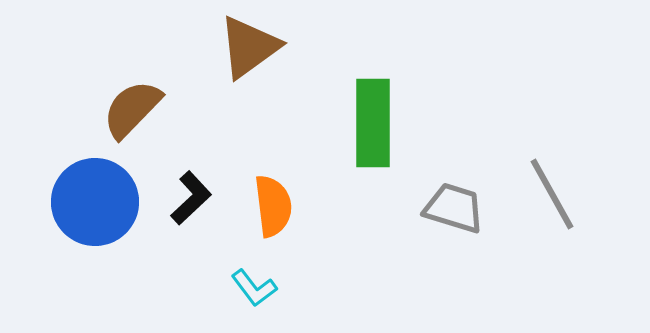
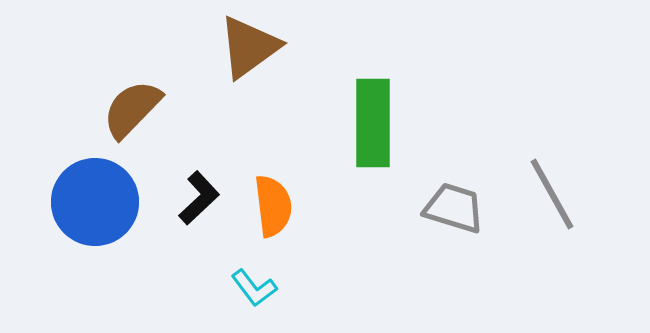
black L-shape: moved 8 px right
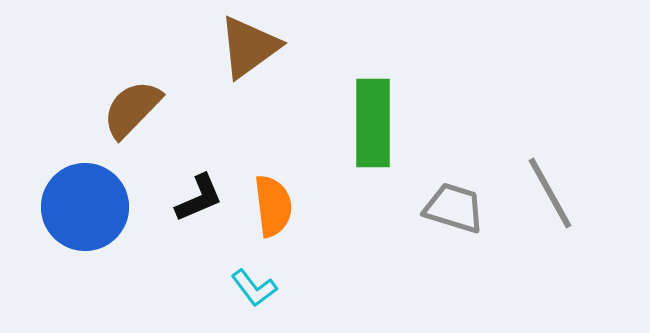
gray line: moved 2 px left, 1 px up
black L-shape: rotated 20 degrees clockwise
blue circle: moved 10 px left, 5 px down
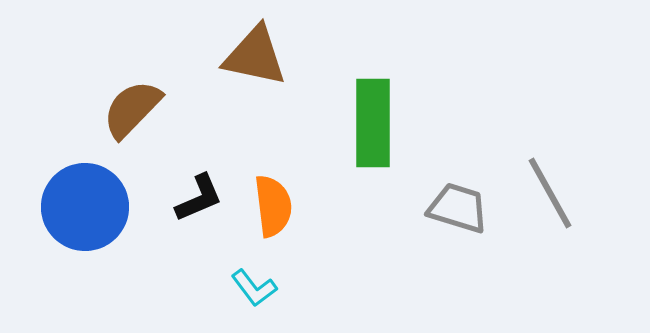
brown triangle: moved 6 px right, 9 px down; rotated 48 degrees clockwise
gray trapezoid: moved 4 px right
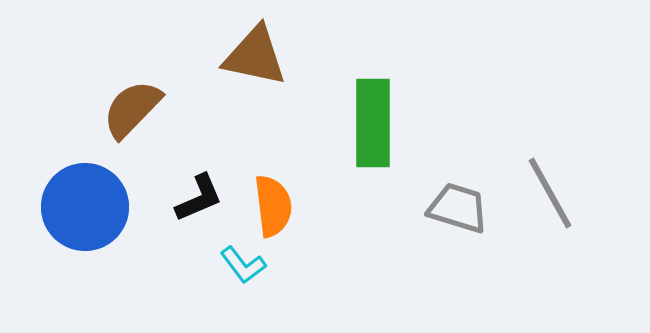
cyan L-shape: moved 11 px left, 23 px up
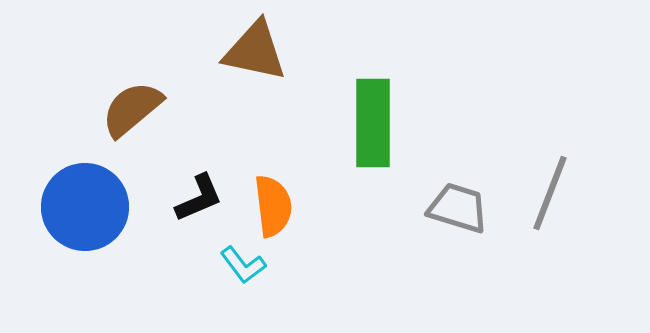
brown triangle: moved 5 px up
brown semicircle: rotated 6 degrees clockwise
gray line: rotated 50 degrees clockwise
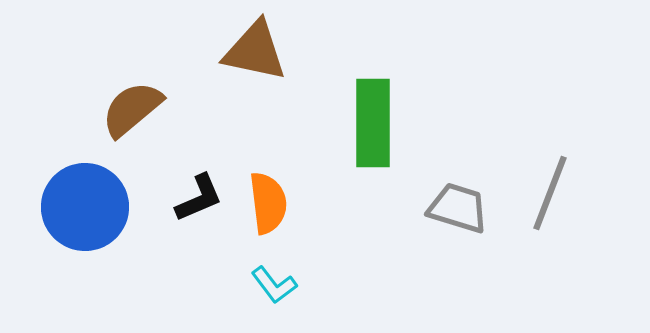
orange semicircle: moved 5 px left, 3 px up
cyan L-shape: moved 31 px right, 20 px down
